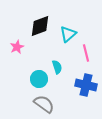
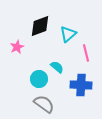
cyan semicircle: rotated 32 degrees counterclockwise
blue cross: moved 5 px left; rotated 10 degrees counterclockwise
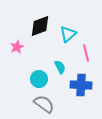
cyan semicircle: moved 3 px right; rotated 24 degrees clockwise
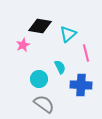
black diamond: rotated 30 degrees clockwise
pink star: moved 6 px right, 2 px up
